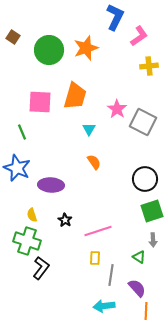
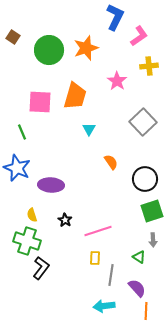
pink star: moved 28 px up
gray square: rotated 20 degrees clockwise
orange semicircle: moved 17 px right
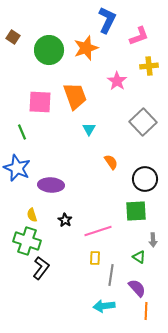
blue L-shape: moved 8 px left, 3 px down
pink L-shape: rotated 15 degrees clockwise
orange trapezoid: rotated 36 degrees counterclockwise
green square: moved 16 px left; rotated 15 degrees clockwise
